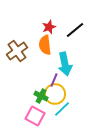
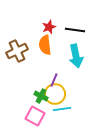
black line: rotated 48 degrees clockwise
brown cross: rotated 10 degrees clockwise
cyan arrow: moved 11 px right, 8 px up
cyan line: rotated 36 degrees clockwise
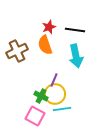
orange semicircle: rotated 12 degrees counterclockwise
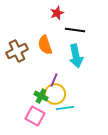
red star: moved 8 px right, 14 px up
cyan line: moved 3 px right, 1 px up
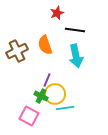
purple line: moved 7 px left
pink square: moved 6 px left
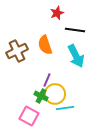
cyan arrow: rotated 15 degrees counterclockwise
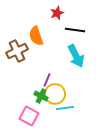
orange semicircle: moved 9 px left, 9 px up
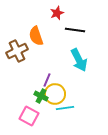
cyan arrow: moved 3 px right, 4 px down
